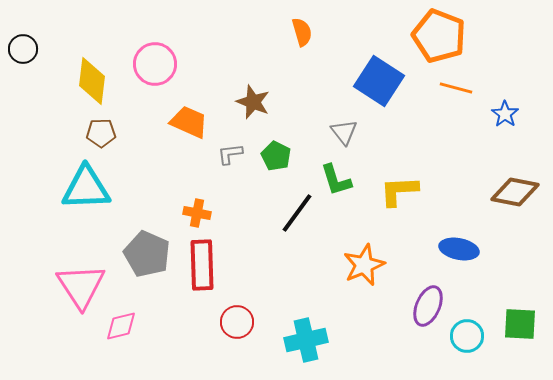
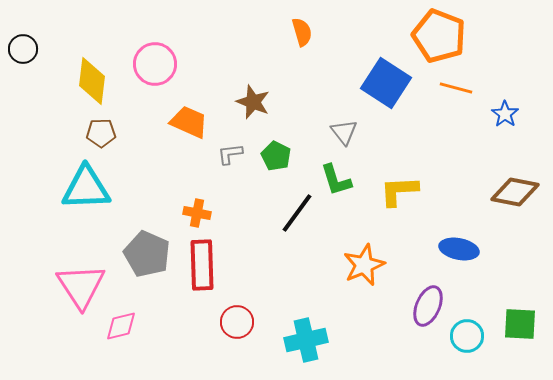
blue square: moved 7 px right, 2 px down
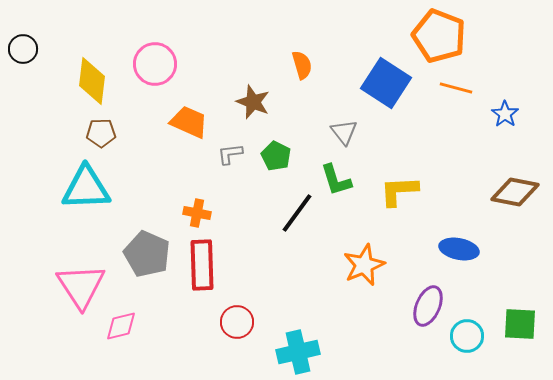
orange semicircle: moved 33 px down
cyan cross: moved 8 px left, 12 px down
